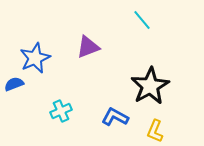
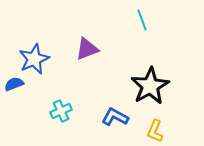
cyan line: rotated 20 degrees clockwise
purple triangle: moved 1 px left, 2 px down
blue star: moved 1 px left, 1 px down
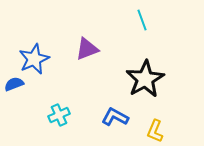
black star: moved 5 px left, 7 px up
cyan cross: moved 2 px left, 4 px down
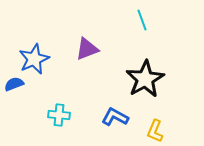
cyan cross: rotated 30 degrees clockwise
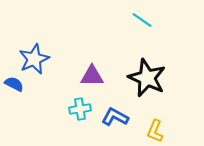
cyan line: rotated 35 degrees counterclockwise
purple triangle: moved 5 px right, 27 px down; rotated 20 degrees clockwise
black star: moved 2 px right, 1 px up; rotated 18 degrees counterclockwise
blue semicircle: rotated 48 degrees clockwise
cyan cross: moved 21 px right, 6 px up; rotated 15 degrees counterclockwise
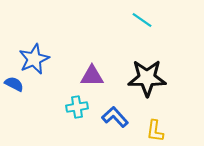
black star: rotated 24 degrees counterclockwise
cyan cross: moved 3 px left, 2 px up
blue L-shape: rotated 20 degrees clockwise
yellow L-shape: rotated 15 degrees counterclockwise
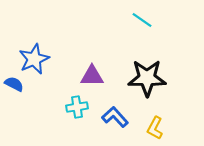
yellow L-shape: moved 3 px up; rotated 20 degrees clockwise
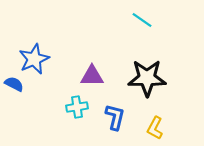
blue L-shape: rotated 56 degrees clockwise
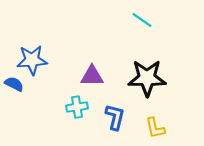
blue star: moved 2 px left, 1 px down; rotated 20 degrees clockwise
yellow L-shape: rotated 40 degrees counterclockwise
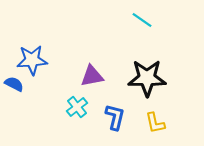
purple triangle: rotated 10 degrees counterclockwise
cyan cross: rotated 30 degrees counterclockwise
yellow L-shape: moved 5 px up
